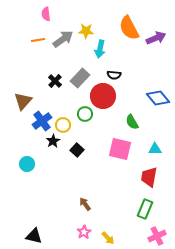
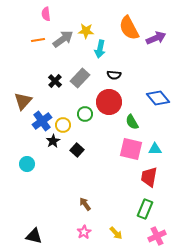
red circle: moved 6 px right, 6 px down
pink square: moved 11 px right
yellow arrow: moved 8 px right, 5 px up
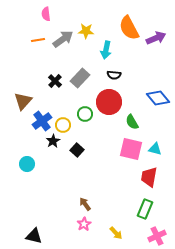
cyan arrow: moved 6 px right, 1 px down
cyan triangle: rotated 16 degrees clockwise
pink star: moved 8 px up
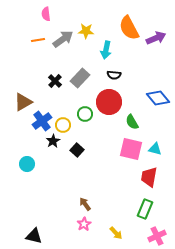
brown triangle: moved 1 px down; rotated 18 degrees clockwise
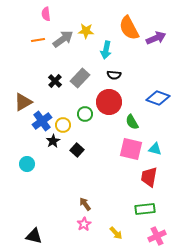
blue diamond: rotated 30 degrees counterclockwise
green rectangle: rotated 60 degrees clockwise
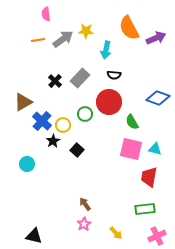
blue cross: rotated 12 degrees counterclockwise
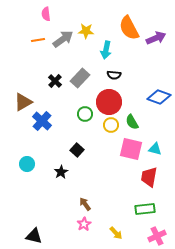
blue diamond: moved 1 px right, 1 px up
yellow circle: moved 48 px right
black star: moved 8 px right, 31 px down
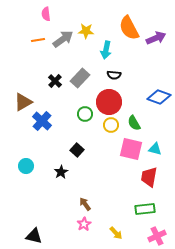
green semicircle: moved 2 px right, 1 px down
cyan circle: moved 1 px left, 2 px down
